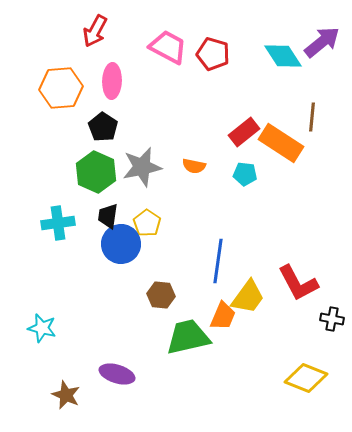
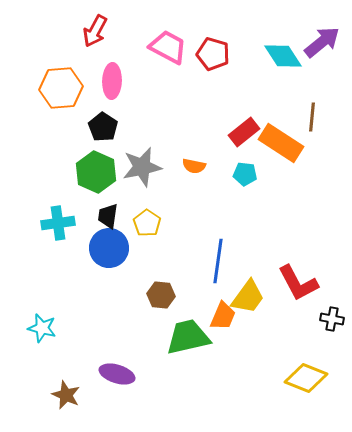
blue circle: moved 12 px left, 4 px down
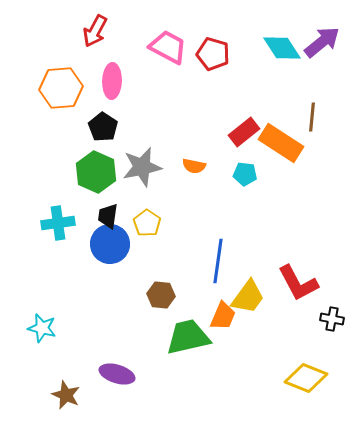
cyan diamond: moved 1 px left, 8 px up
blue circle: moved 1 px right, 4 px up
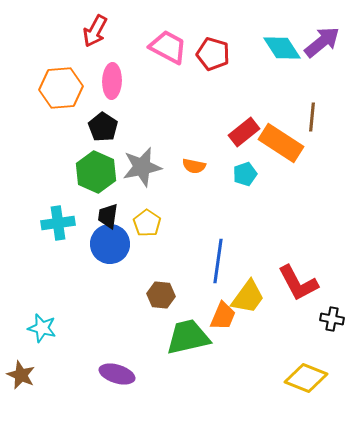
cyan pentagon: rotated 25 degrees counterclockwise
brown star: moved 45 px left, 20 px up
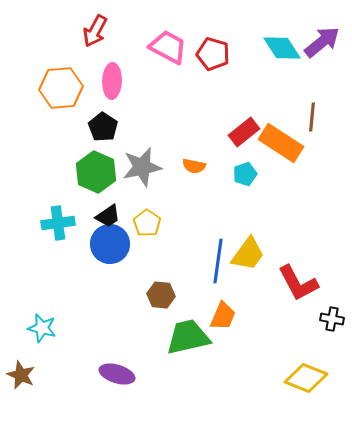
black trapezoid: rotated 132 degrees counterclockwise
yellow trapezoid: moved 43 px up
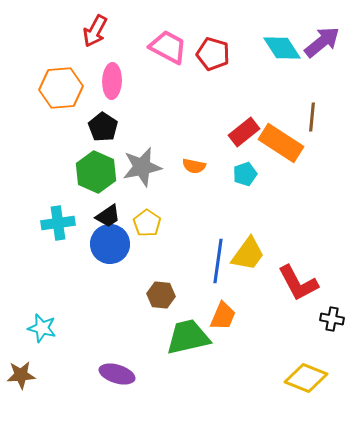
brown star: rotated 28 degrees counterclockwise
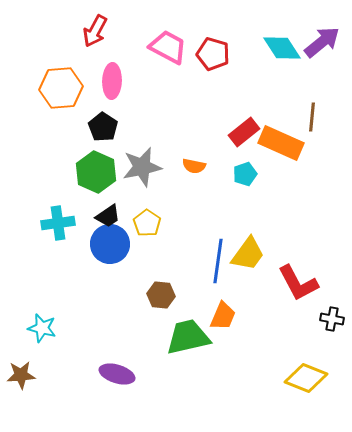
orange rectangle: rotated 9 degrees counterclockwise
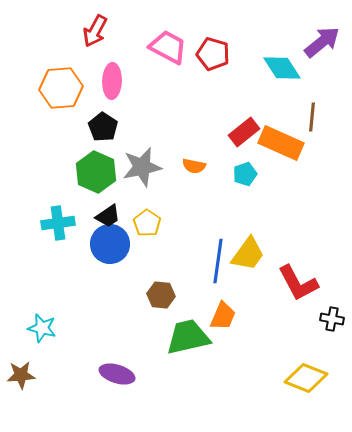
cyan diamond: moved 20 px down
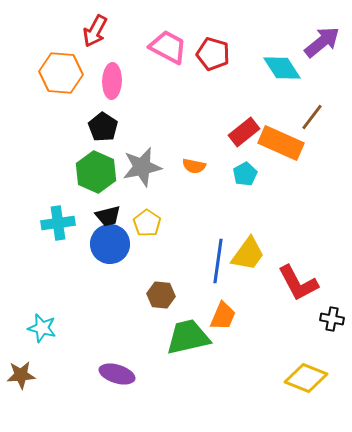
orange hexagon: moved 15 px up; rotated 9 degrees clockwise
brown line: rotated 32 degrees clockwise
cyan pentagon: rotated 10 degrees counterclockwise
black trapezoid: rotated 20 degrees clockwise
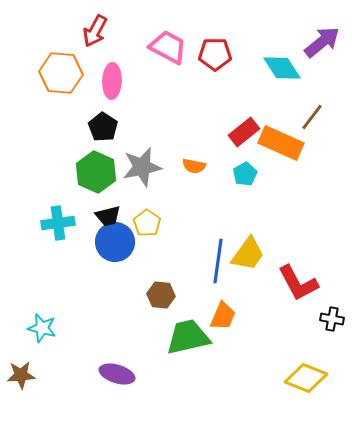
red pentagon: moved 2 px right; rotated 16 degrees counterclockwise
blue circle: moved 5 px right, 2 px up
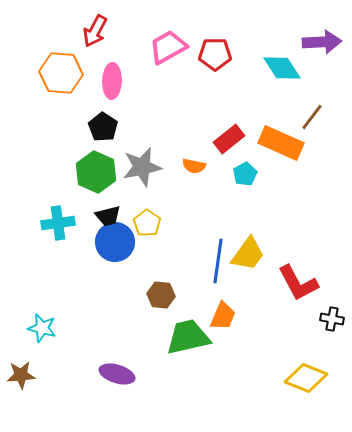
purple arrow: rotated 36 degrees clockwise
pink trapezoid: rotated 57 degrees counterclockwise
red rectangle: moved 15 px left, 7 px down
